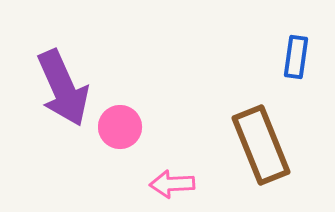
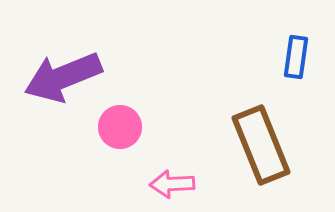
purple arrow: moved 11 px up; rotated 92 degrees clockwise
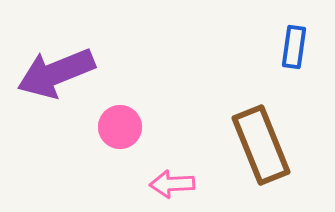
blue rectangle: moved 2 px left, 10 px up
purple arrow: moved 7 px left, 4 px up
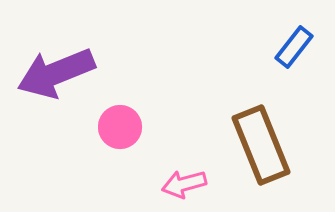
blue rectangle: rotated 30 degrees clockwise
pink arrow: moved 12 px right; rotated 12 degrees counterclockwise
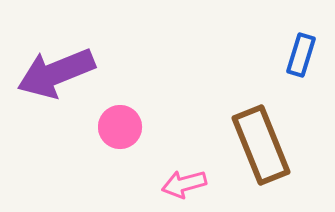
blue rectangle: moved 7 px right, 8 px down; rotated 21 degrees counterclockwise
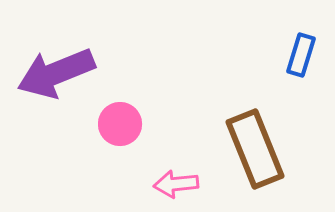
pink circle: moved 3 px up
brown rectangle: moved 6 px left, 4 px down
pink arrow: moved 8 px left; rotated 9 degrees clockwise
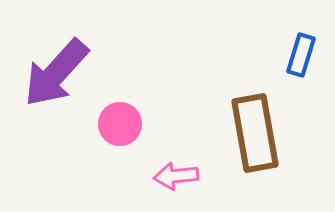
purple arrow: rotated 26 degrees counterclockwise
brown rectangle: moved 16 px up; rotated 12 degrees clockwise
pink arrow: moved 8 px up
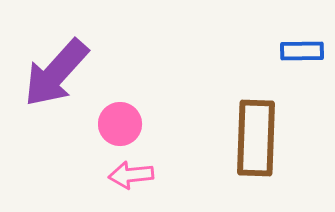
blue rectangle: moved 1 px right, 4 px up; rotated 72 degrees clockwise
brown rectangle: moved 1 px right, 5 px down; rotated 12 degrees clockwise
pink arrow: moved 45 px left, 1 px up
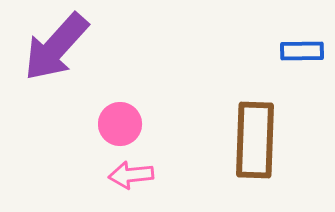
purple arrow: moved 26 px up
brown rectangle: moved 1 px left, 2 px down
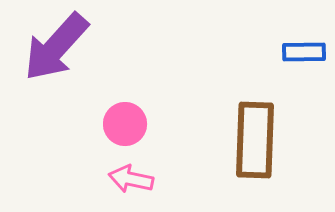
blue rectangle: moved 2 px right, 1 px down
pink circle: moved 5 px right
pink arrow: moved 4 px down; rotated 18 degrees clockwise
